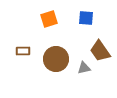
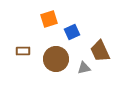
blue square: moved 14 px left, 14 px down; rotated 28 degrees counterclockwise
brown trapezoid: rotated 10 degrees clockwise
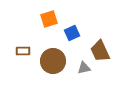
blue square: moved 1 px down
brown circle: moved 3 px left, 2 px down
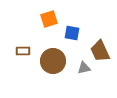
blue square: rotated 35 degrees clockwise
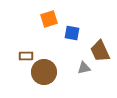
brown rectangle: moved 3 px right, 5 px down
brown circle: moved 9 px left, 11 px down
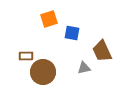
brown trapezoid: moved 2 px right
brown circle: moved 1 px left
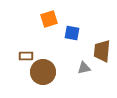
brown trapezoid: rotated 30 degrees clockwise
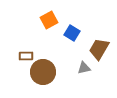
orange square: moved 1 px down; rotated 12 degrees counterclockwise
blue square: rotated 21 degrees clockwise
brown trapezoid: moved 3 px left, 2 px up; rotated 25 degrees clockwise
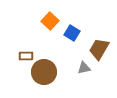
orange square: moved 1 px right, 1 px down; rotated 18 degrees counterclockwise
brown circle: moved 1 px right
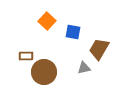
orange square: moved 3 px left
blue square: moved 1 px right, 1 px up; rotated 21 degrees counterclockwise
